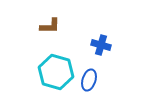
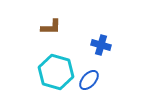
brown L-shape: moved 1 px right, 1 px down
blue ellipse: rotated 25 degrees clockwise
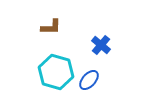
blue cross: rotated 24 degrees clockwise
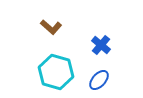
brown L-shape: rotated 40 degrees clockwise
blue ellipse: moved 10 px right
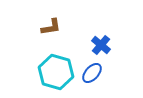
brown L-shape: rotated 50 degrees counterclockwise
blue ellipse: moved 7 px left, 7 px up
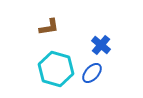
brown L-shape: moved 2 px left
cyan hexagon: moved 3 px up
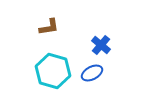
cyan hexagon: moved 3 px left, 2 px down
blue ellipse: rotated 20 degrees clockwise
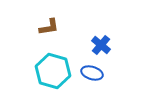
blue ellipse: rotated 45 degrees clockwise
